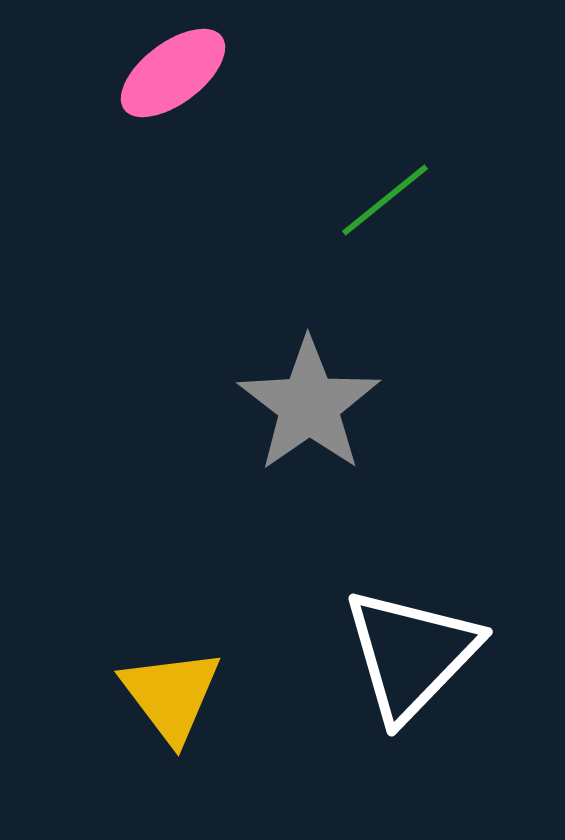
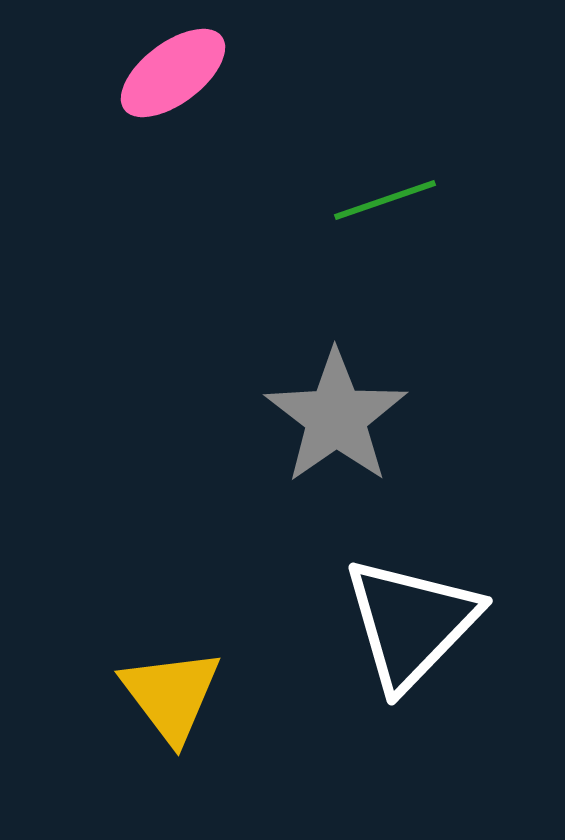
green line: rotated 20 degrees clockwise
gray star: moved 27 px right, 12 px down
white triangle: moved 31 px up
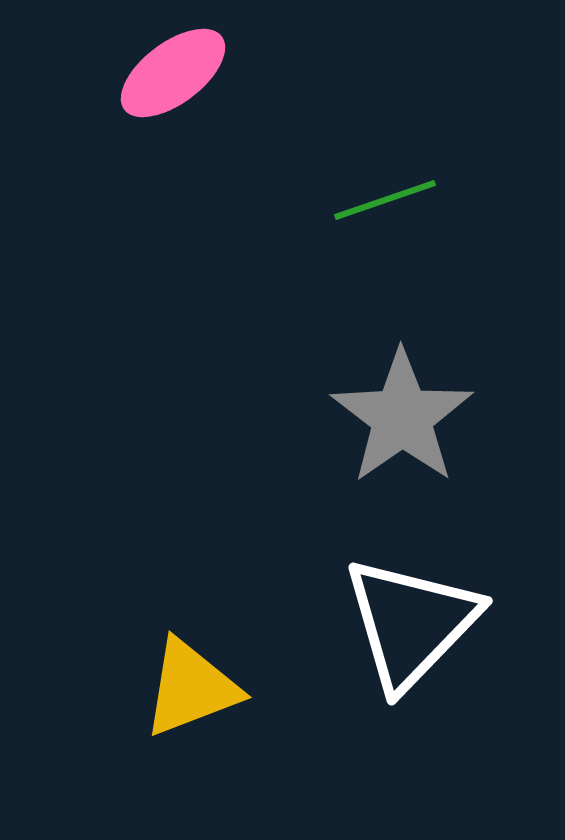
gray star: moved 66 px right
yellow triangle: moved 20 px right, 7 px up; rotated 46 degrees clockwise
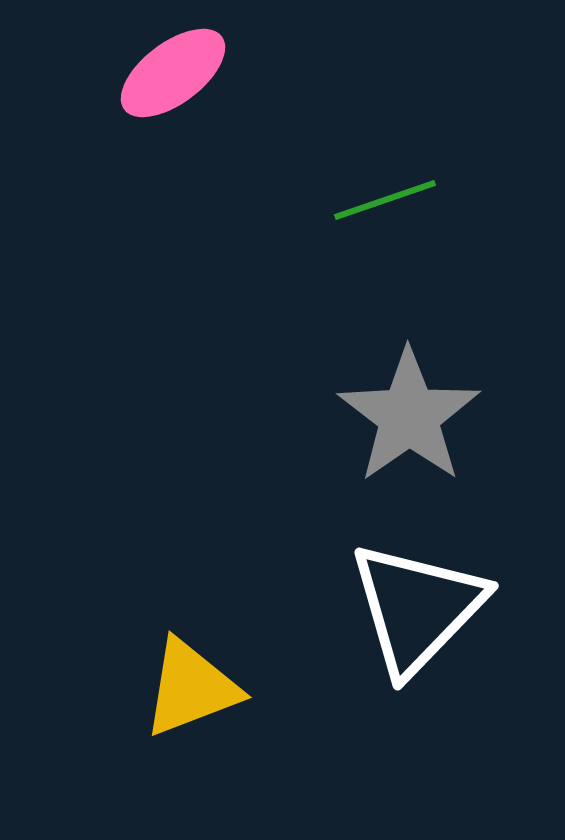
gray star: moved 7 px right, 1 px up
white triangle: moved 6 px right, 15 px up
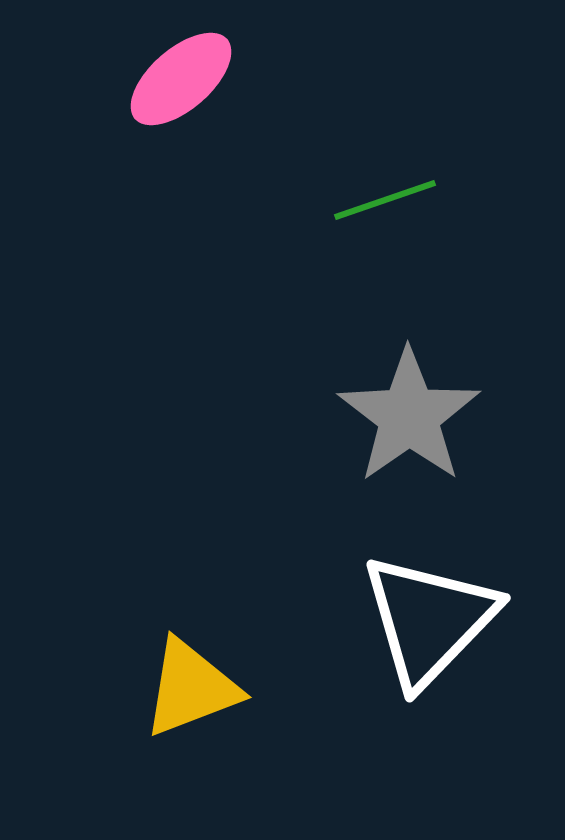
pink ellipse: moved 8 px right, 6 px down; rotated 4 degrees counterclockwise
white triangle: moved 12 px right, 12 px down
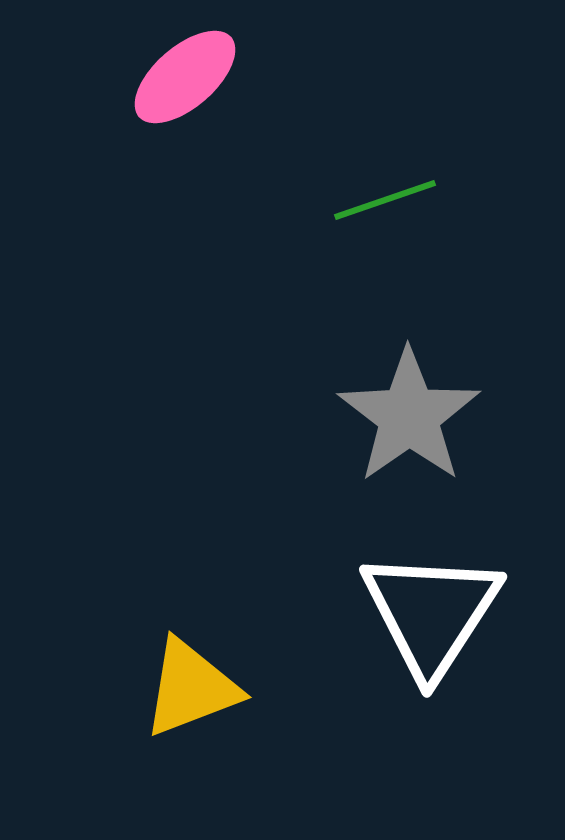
pink ellipse: moved 4 px right, 2 px up
white triangle: moved 2 px right, 7 px up; rotated 11 degrees counterclockwise
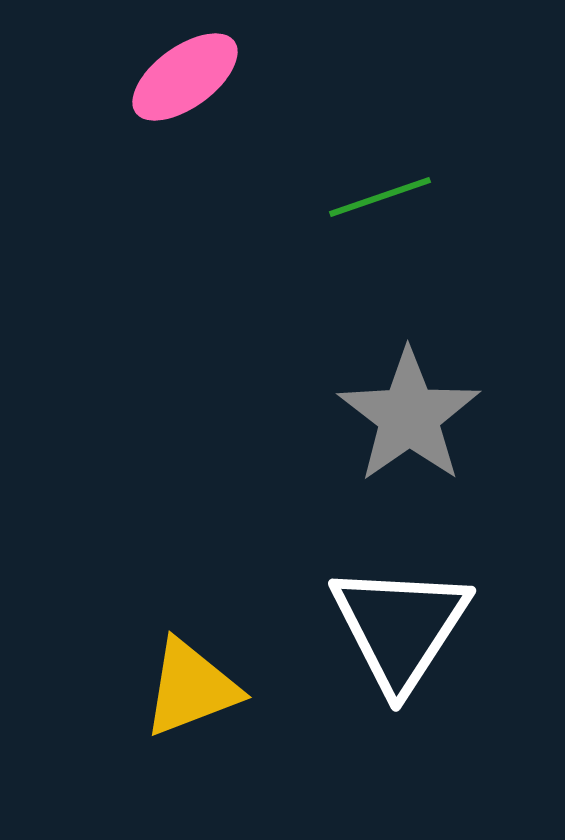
pink ellipse: rotated 5 degrees clockwise
green line: moved 5 px left, 3 px up
white triangle: moved 31 px left, 14 px down
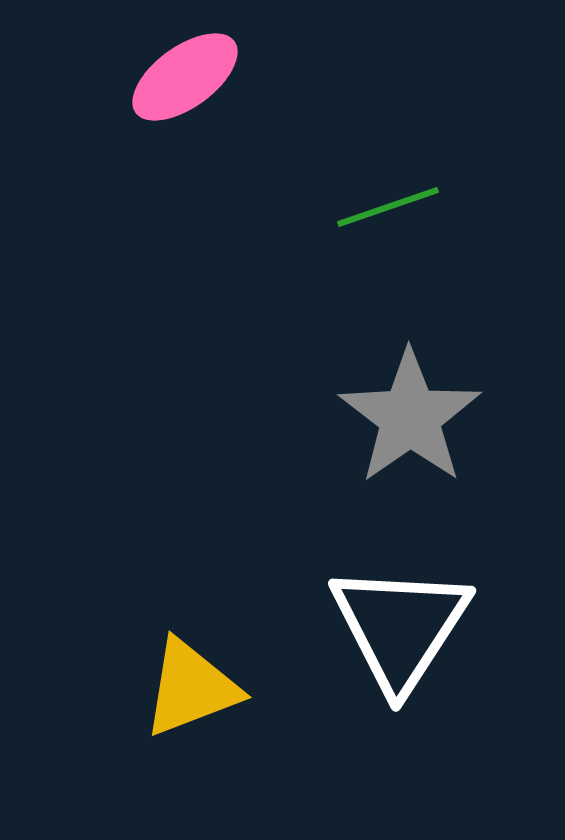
green line: moved 8 px right, 10 px down
gray star: moved 1 px right, 1 px down
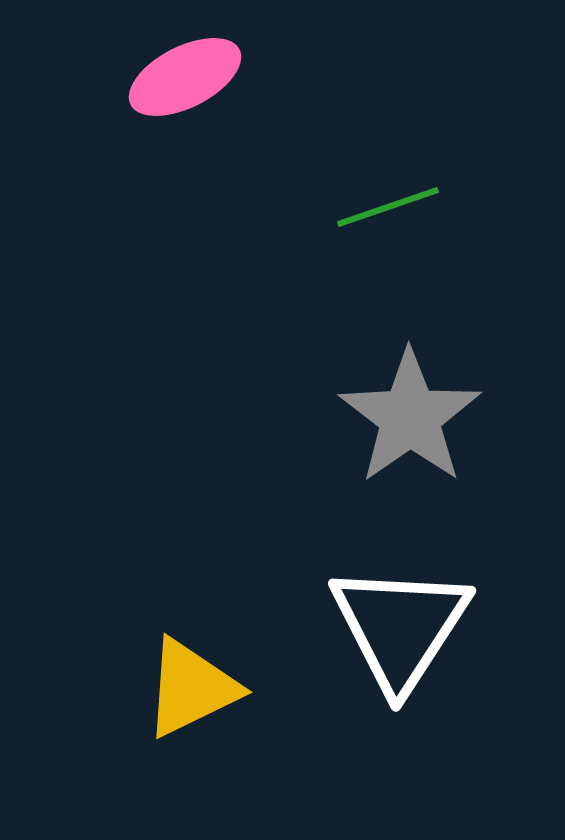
pink ellipse: rotated 9 degrees clockwise
yellow triangle: rotated 5 degrees counterclockwise
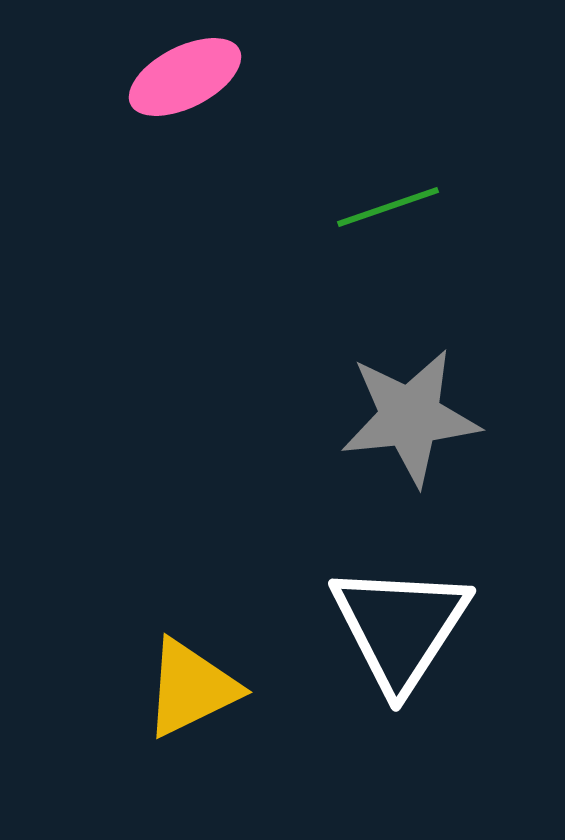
gray star: rotated 29 degrees clockwise
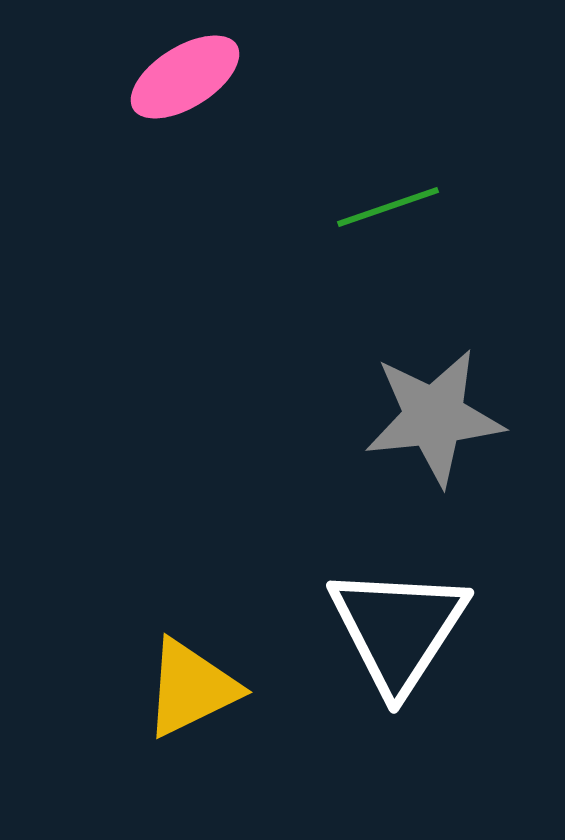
pink ellipse: rotated 5 degrees counterclockwise
gray star: moved 24 px right
white triangle: moved 2 px left, 2 px down
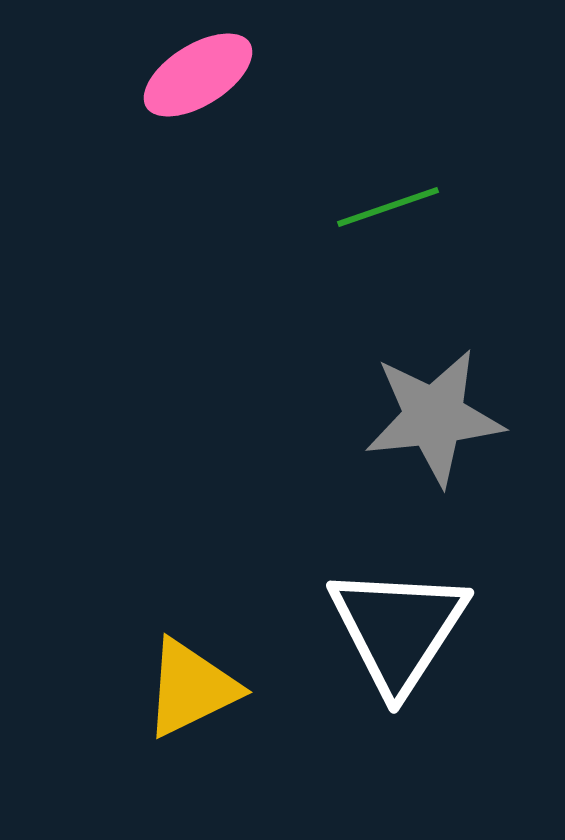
pink ellipse: moved 13 px right, 2 px up
